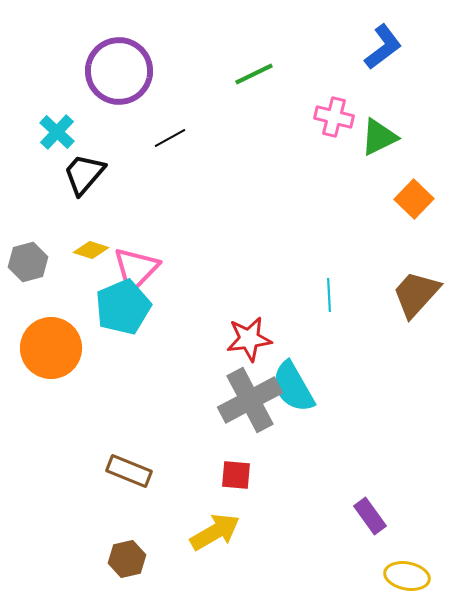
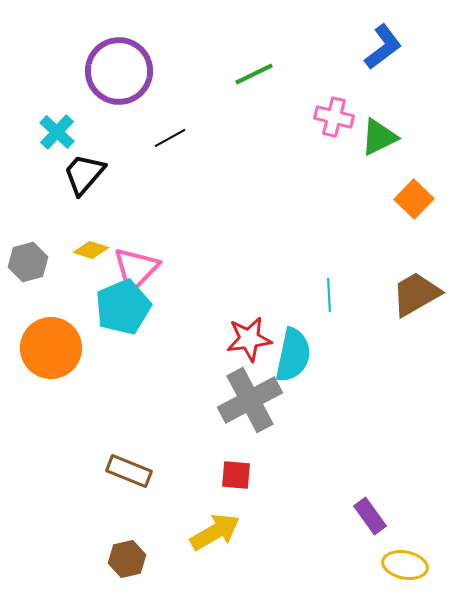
brown trapezoid: rotated 18 degrees clockwise
cyan semicircle: moved 32 px up; rotated 138 degrees counterclockwise
yellow ellipse: moved 2 px left, 11 px up
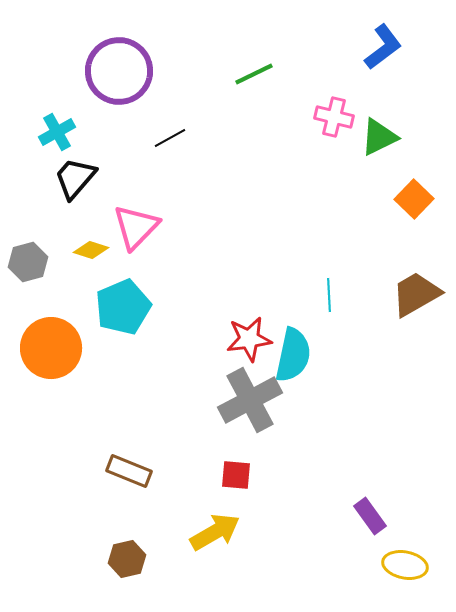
cyan cross: rotated 18 degrees clockwise
black trapezoid: moved 9 px left, 4 px down
pink triangle: moved 42 px up
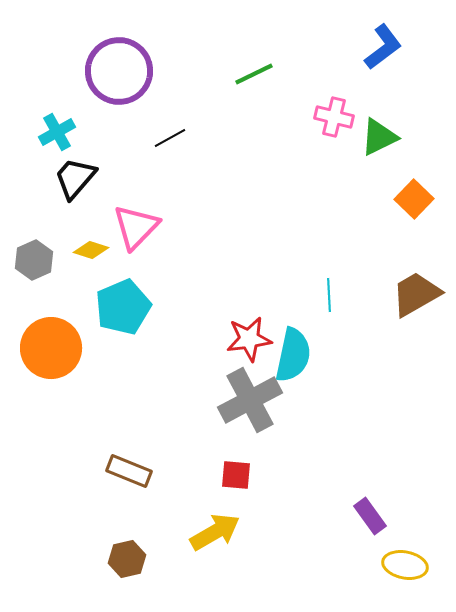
gray hexagon: moved 6 px right, 2 px up; rotated 9 degrees counterclockwise
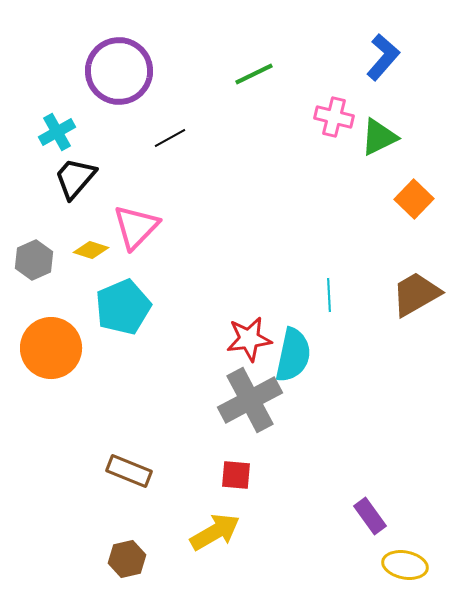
blue L-shape: moved 10 px down; rotated 12 degrees counterclockwise
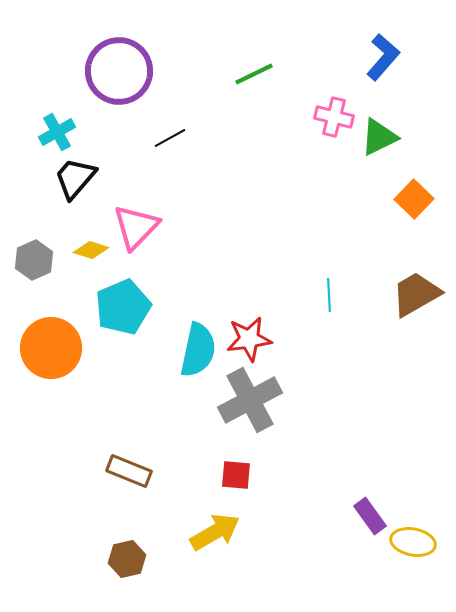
cyan semicircle: moved 95 px left, 5 px up
yellow ellipse: moved 8 px right, 23 px up
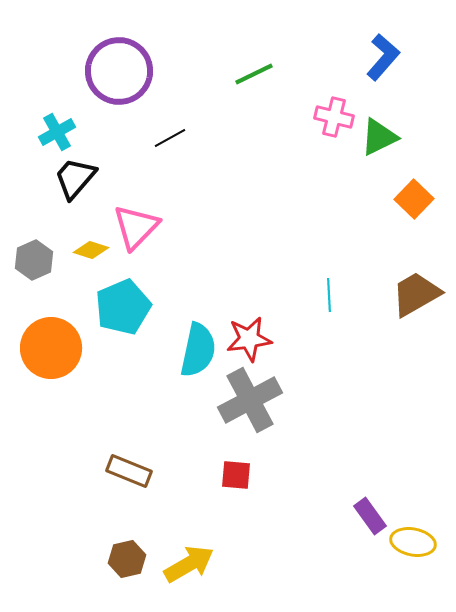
yellow arrow: moved 26 px left, 32 px down
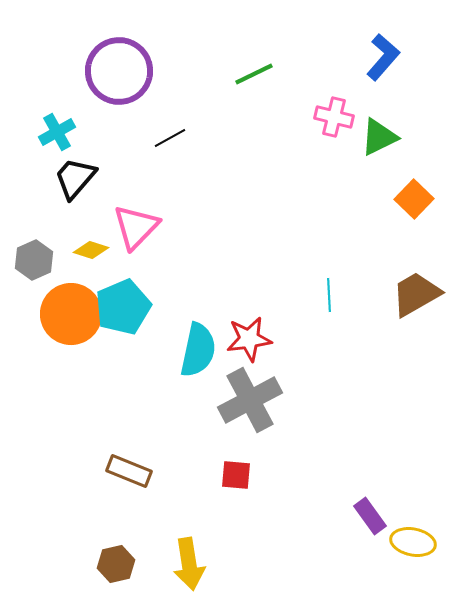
orange circle: moved 20 px right, 34 px up
brown hexagon: moved 11 px left, 5 px down
yellow arrow: rotated 111 degrees clockwise
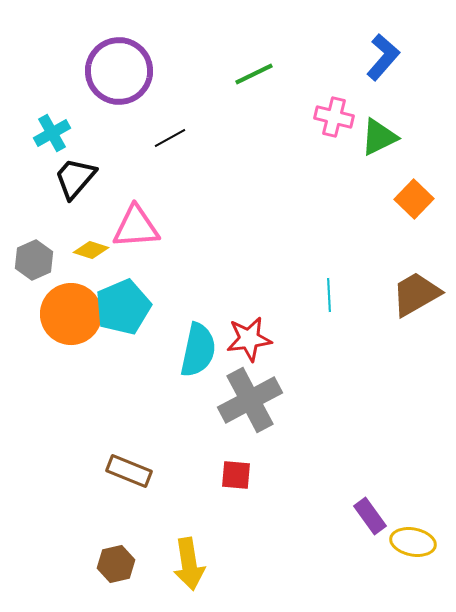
cyan cross: moved 5 px left, 1 px down
pink triangle: rotated 42 degrees clockwise
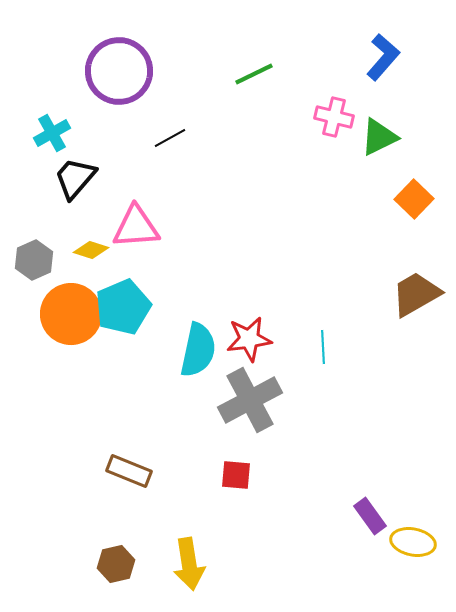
cyan line: moved 6 px left, 52 px down
